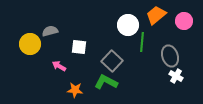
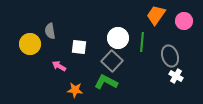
orange trapezoid: rotated 15 degrees counterclockwise
white circle: moved 10 px left, 13 px down
gray semicircle: rotated 84 degrees counterclockwise
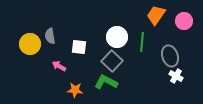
gray semicircle: moved 5 px down
white circle: moved 1 px left, 1 px up
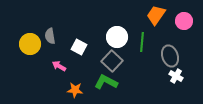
white square: rotated 21 degrees clockwise
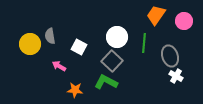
green line: moved 2 px right, 1 px down
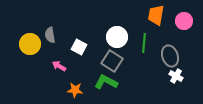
orange trapezoid: rotated 25 degrees counterclockwise
gray semicircle: moved 1 px up
gray square: rotated 10 degrees counterclockwise
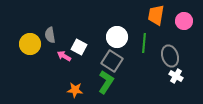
pink arrow: moved 5 px right, 10 px up
green L-shape: rotated 95 degrees clockwise
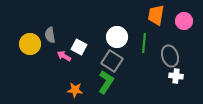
white cross: rotated 24 degrees counterclockwise
